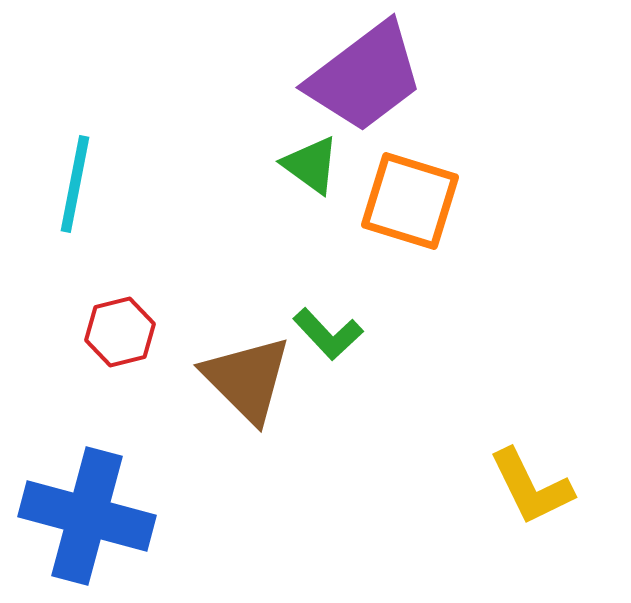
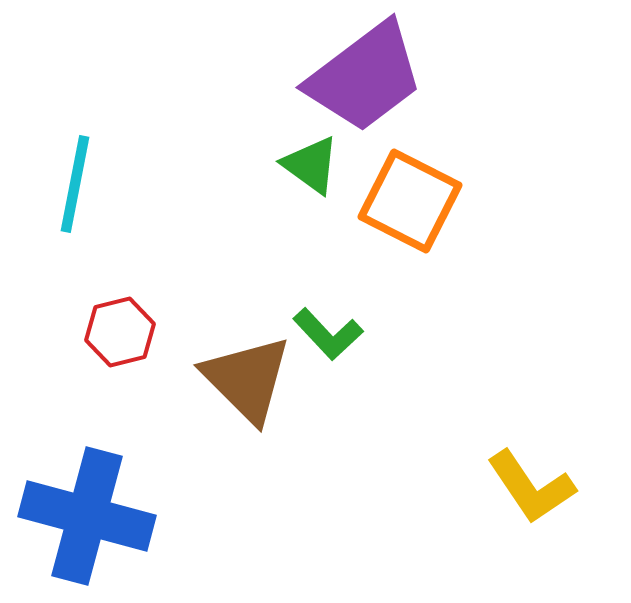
orange square: rotated 10 degrees clockwise
yellow L-shape: rotated 8 degrees counterclockwise
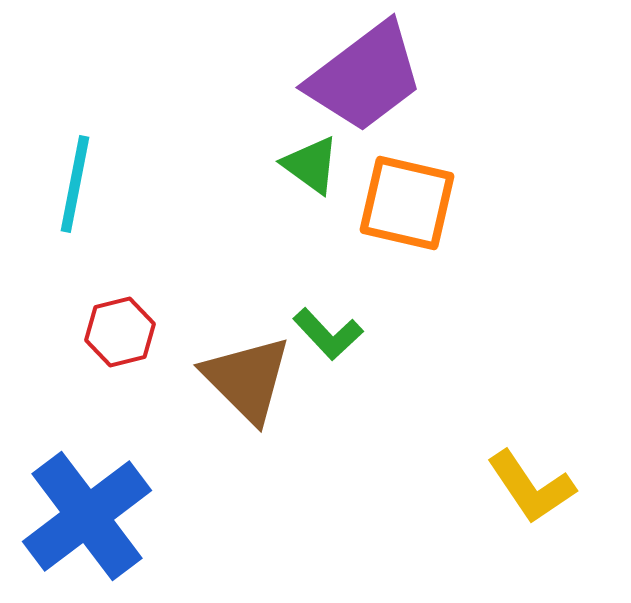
orange square: moved 3 px left, 2 px down; rotated 14 degrees counterclockwise
blue cross: rotated 38 degrees clockwise
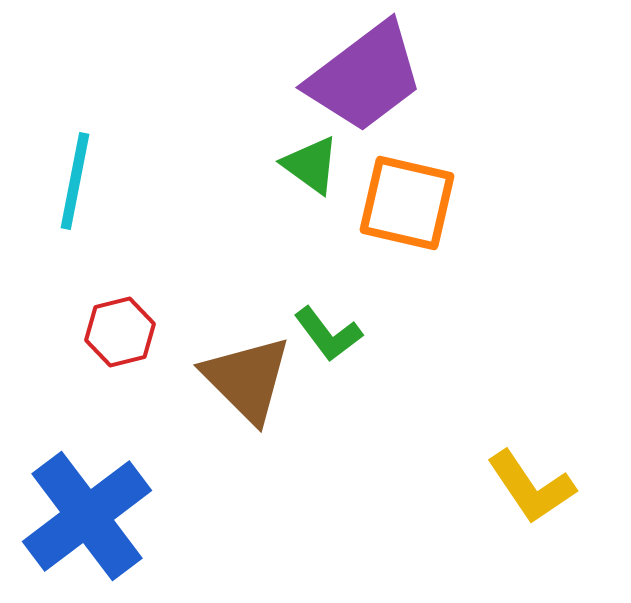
cyan line: moved 3 px up
green L-shape: rotated 6 degrees clockwise
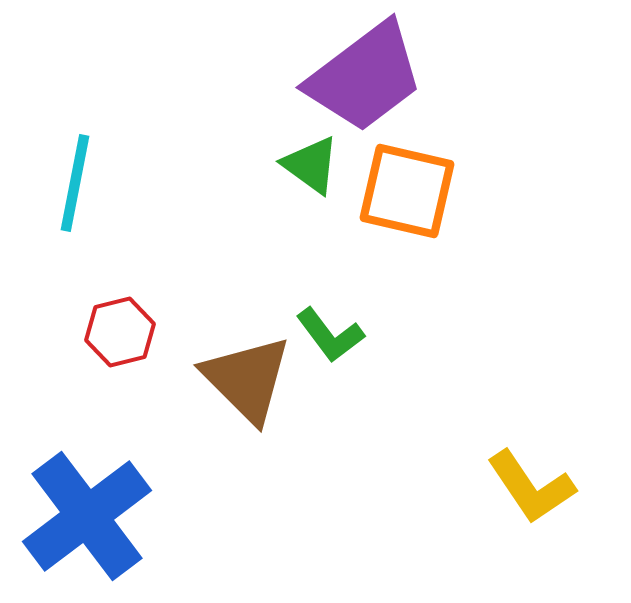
cyan line: moved 2 px down
orange square: moved 12 px up
green L-shape: moved 2 px right, 1 px down
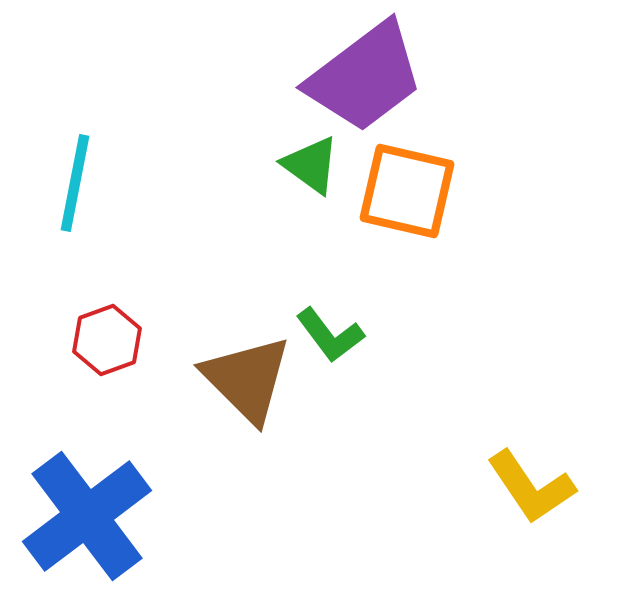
red hexagon: moved 13 px left, 8 px down; rotated 6 degrees counterclockwise
